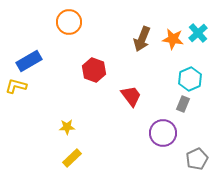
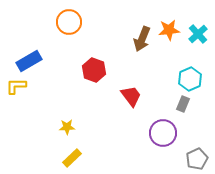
cyan cross: moved 1 px down
orange star: moved 4 px left, 9 px up; rotated 15 degrees counterclockwise
yellow L-shape: rotated 15 degrees counterclockwise
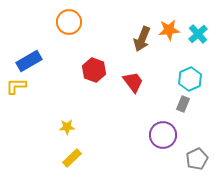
red trapezoid: moved 2 px right, 14 px up
purple circle: moved 2 px down
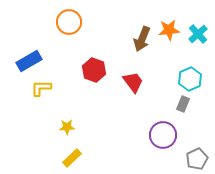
yellow L-shape: moved 25 px right, 2 px down
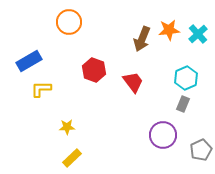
cyan hexagon: moved 4 px left, 1 px up
yellow L-shape: moved 1 px down
gray pentagon: moved 4 px right, 9 px up
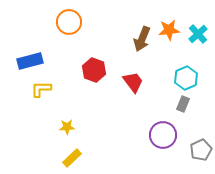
blue rectangle: moved 1 px right; rotated 15 degrees clockwise
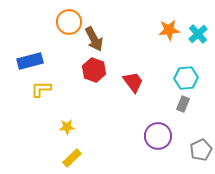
brown arrow: moved 48 px left; rotated 50 degrees counterclockwise
cyan hexagon: rotated 20 degrees clockwise
purple circle: moved 5 px left, 1 px down
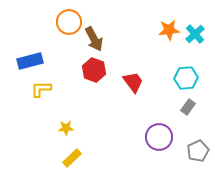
cyan cross: moved 3 px left
gray rectangle: moved 5 px right, 3 px down; rotated 14 degrees clockwise
yellow star: moved 1 px left, 1 px down
purple circle: moved 1 px right, 1 px down
gray pentagon: moved 3 px left, 1 px down
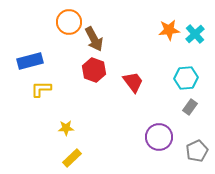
gray rectangle: moved 2 px right
gray pentagon: moved 1 px left
